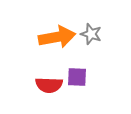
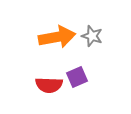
gray star: moved 1 px right, 2 px down
purple square: rotated 25 degrees counterclockwise
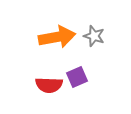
gray star: moved 2 px right
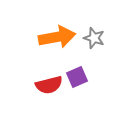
gray star: moved 2 px down
red semicircle: rotated 16 degrees counterclockwise
